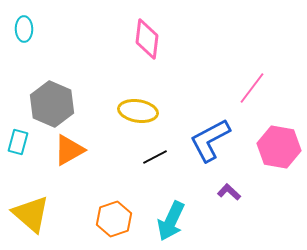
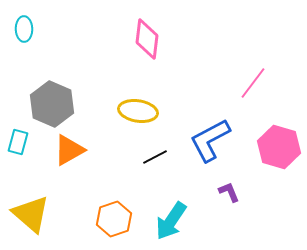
pink line: moved 1 px right, 5 px up
pink hexagon: rotated 6 degrees clockwise
purple L-shape: rotated 25 degrees clockwise
cyan arrow: rotated 9 degrees clockwise
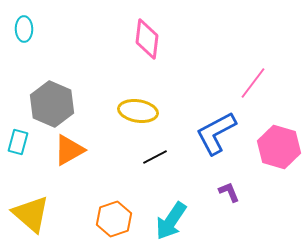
blue L-shape: moved 6 px right, 7 px up
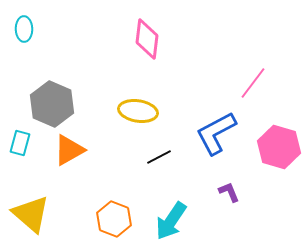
cyan rectangle: moved 2 px right, 1 px down
black line: moved 4 px right
orange hexagon: rotated 20 degrees counterclockwise
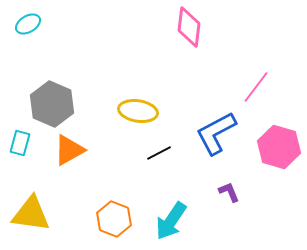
cyan ellipse: moved 4 px right, 5 px up; rotated 60 degrees clockwise
pink diamond: moved 42 px right, 12 px up
pink line: moved 3 px right, 4 px down
black line: moved 4 px up
yellow triangle: rotated 33 degrees counterclockwise
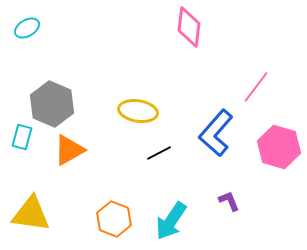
cyan ellipse: moved 1 px left, 4 px down
blue L-shape: rotated 21 degrees counterclockwise
cyan rectangle: moved 2 px right, 6 px up
purple L-shape: moved 9 px down
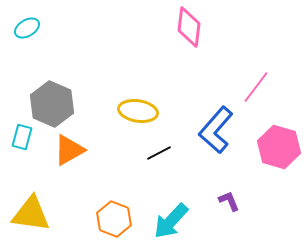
blue L-shape: moved 3 px up
cyan arrow: rotated 9 degrees clockwise
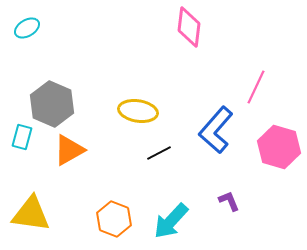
pink line: rotated 12 degrees counterclockwise
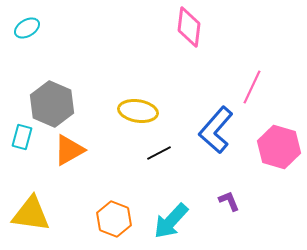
pink line: moved 4 px left
